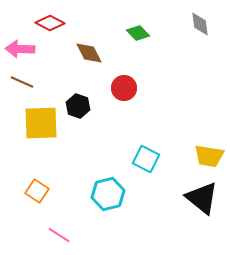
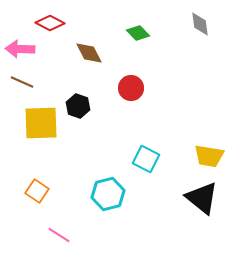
red circle: moved 7 px right
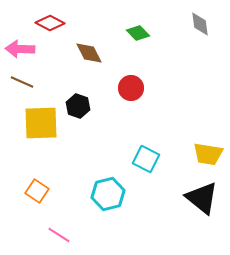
yellow trapezoid: moved 1 px left, 2 px up
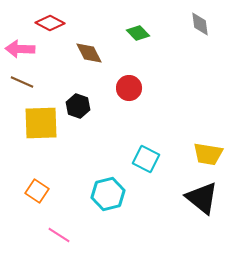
red circle: moved 2 px left
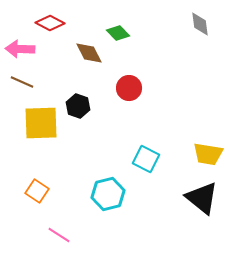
green diamond: moved 20 px left
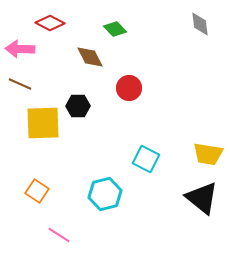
green diamond: moved 3 px left, 4 px up
brown diamond: moved 1 px right, 4 px down
brown line: moved 2 px left, 2 px down
black hexagon: rotated 20 degrees counterclockwise
yellow square: moved 2 px right
cyan hexagon: moved 3 px left
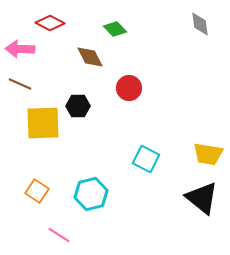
cyan hexagon: moved 14 px left
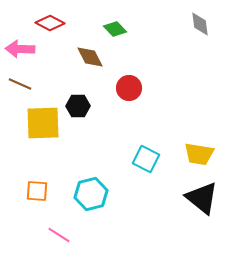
yellow trapezoid: moved 9 px left
orange square: rotated 30 degrees counterclockwise
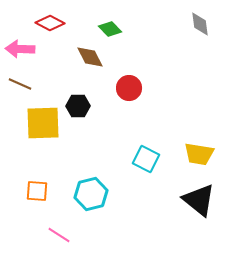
green diamond: moved 5 px left
black triangle: moved 3 px left, 2 px down
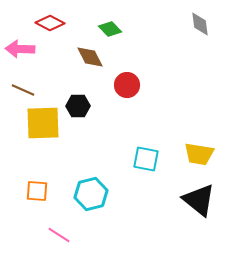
brown line: moved 3 px right, 6 px down
red circle: moved 2 px left, 3 px up
cyan square: rotated 16 degrees counterclockwise
